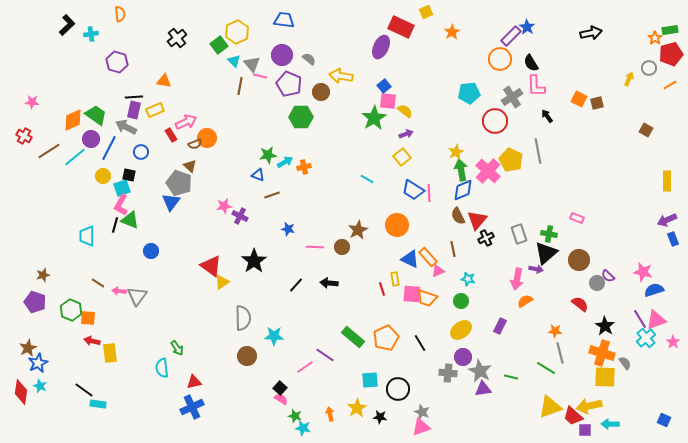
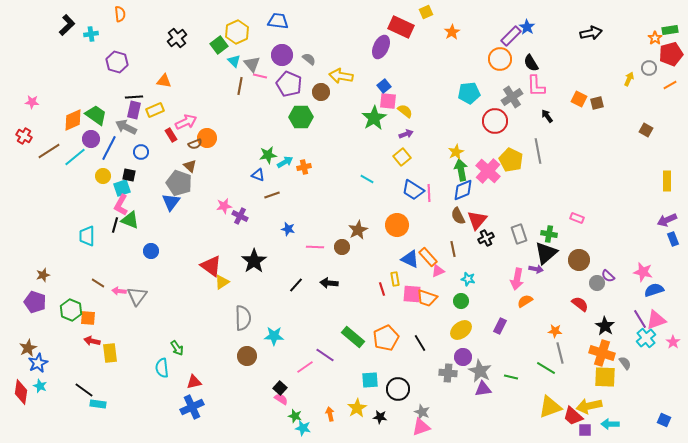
blue trapezoid at (284, 20): moved 6 px left, 1 px down
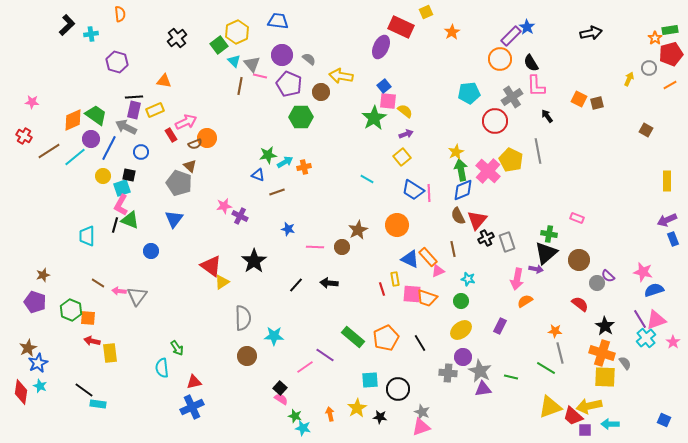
brown line at (272, 195): moved 5 px right, 3 px up
blue triangle at (171, 202): moved 3 px right, 17 px down
gray rectangle at (519, 234): moved 12 px left, 8 px down
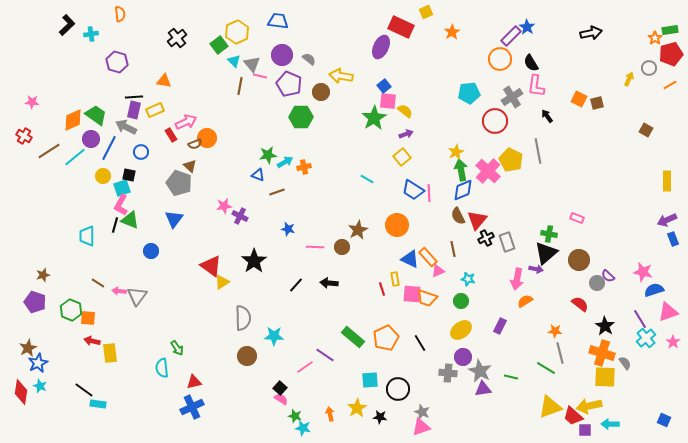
pink L-shape at (536, 86): rotated 10 degrees clockwise
pink triangle at (656, 320): moved 12 px right, 8 px up
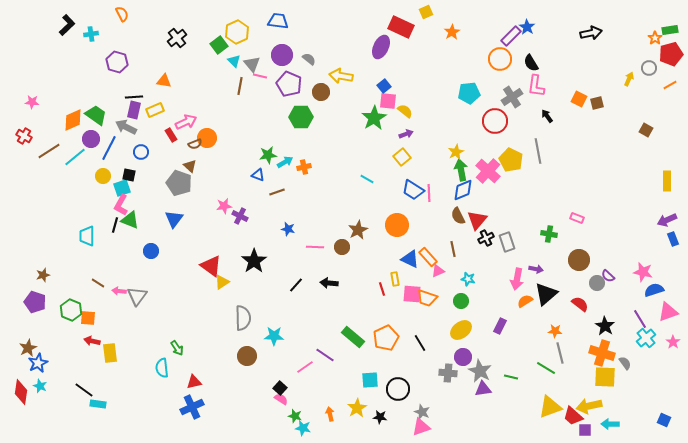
orange semicircle at (120, 14): moved 2 px right; rotated 21 degrees counterclockwise
black triangle at (546, 253): moved 41 px down
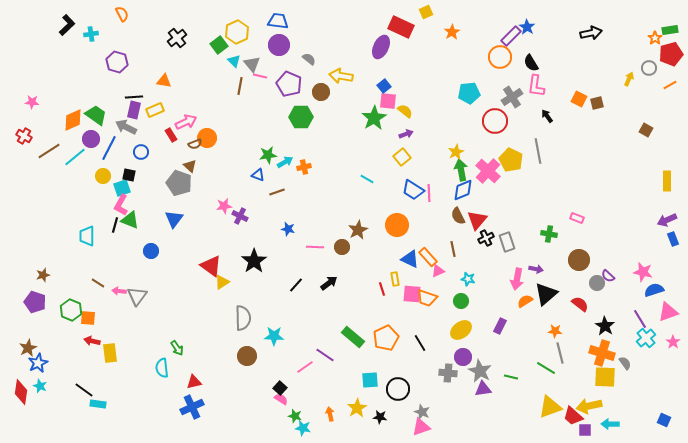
purple circle at (282, 55): moved 3 px left, 10 px up
orange circle at (500, 59): moved 2 px up
black arrow at (329, 283): rotated 138 degrees clockwise
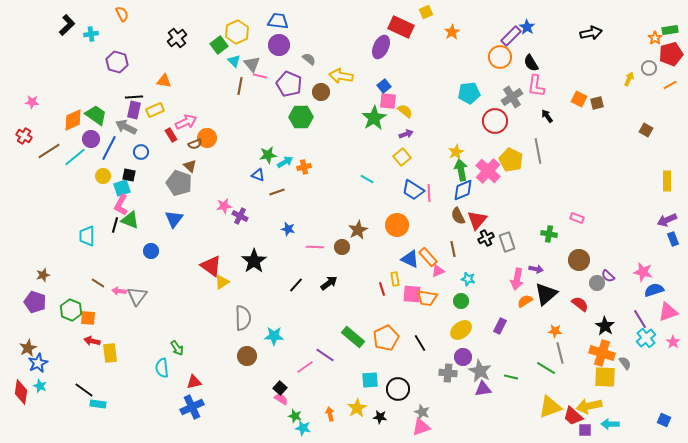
orange trapezoid at (427, 298): rotated 10 degrees counterclockwise
